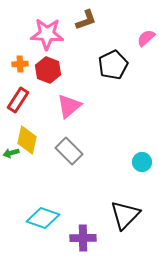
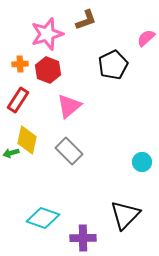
pink star: rotated 20 degrees counterclockwise
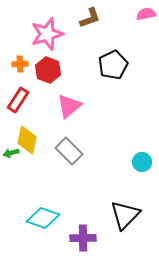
brown L-shape: moved 4 px right, 2 px up
pink semicircle: moved 24 px up; rotated 30 degrees clockwise
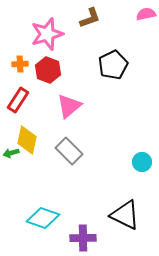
black triangle: rotated 48 degrees counterclockwise
